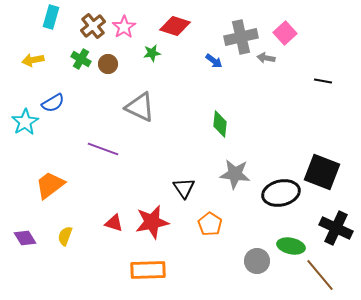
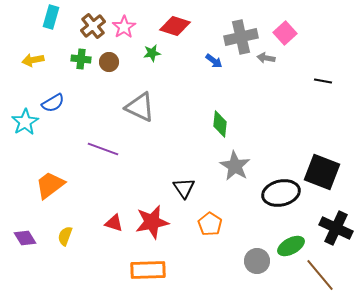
green cross: rotated 24 degrees counterclockwise
brown circle: moved 1 px right, 2 px up
gray star: moved 8 px up; rotated 24 degrees clockwise
green ellipse: rotated 40 degrees counterclockwise
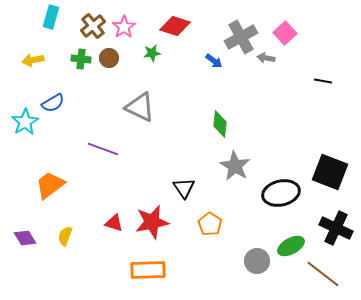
gray cross: rotated 16 degrees counterclockwise
brown circle: moved 4 px up
black square: moved 8 px right
brown line: moved 3 px right, 1 px up; rotated 12 degrees counterclockwise
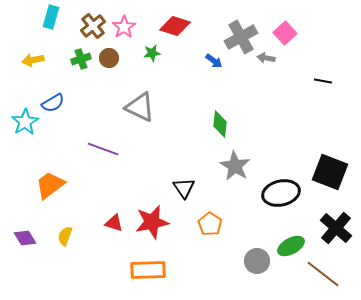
green cross: rotated 24 degrees counterclockwise
black cross: rotated 16 degrees clockwise
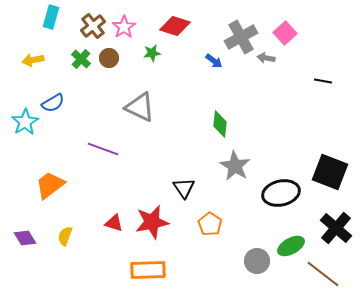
green cross: rotated 30 degrees counterclockwise
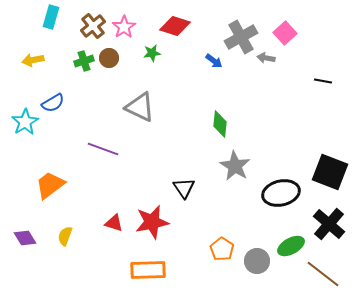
green cross: moved 3 px right, 2 px down; rotated 30 degrees clockwise
orange pentagon: moved 12 px right, 25 px down
black cross: moved 7 px left, 4 px up
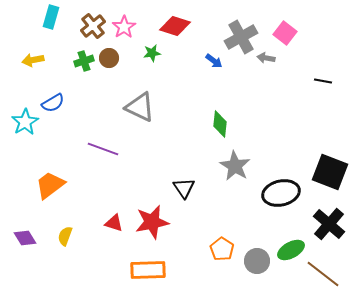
pink square: rotated 10 degrees counterclockwise
green ellipse: moved 4 px down
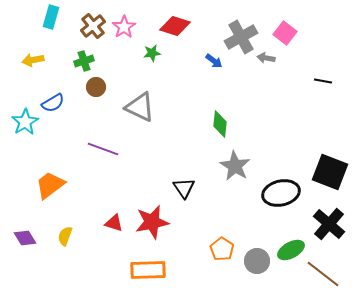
brown circle: moved 13 px left, 29 px down
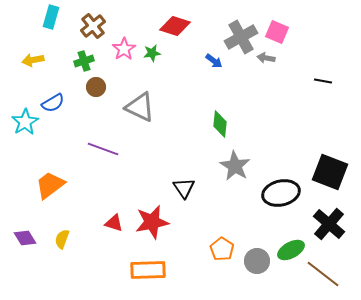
pink star: moved 22 px down
pink square: moved 8 px left, 1 px up; rotated 15 degrees counterclockwise
yellow semicircle: moved 3 px left, 3 px down
